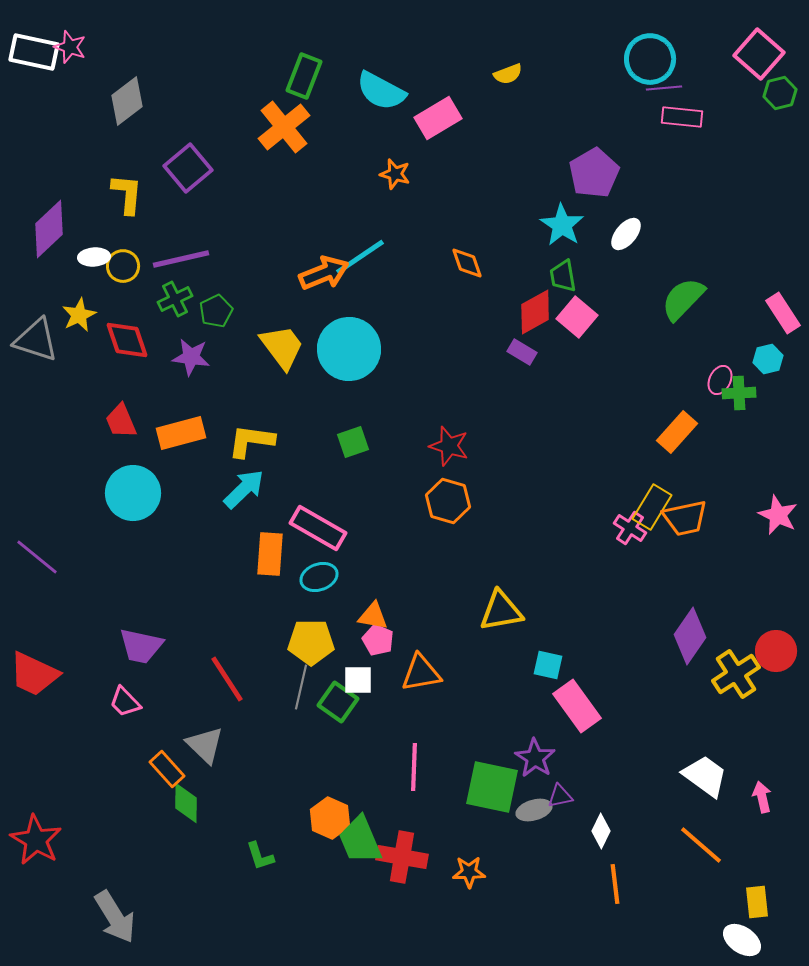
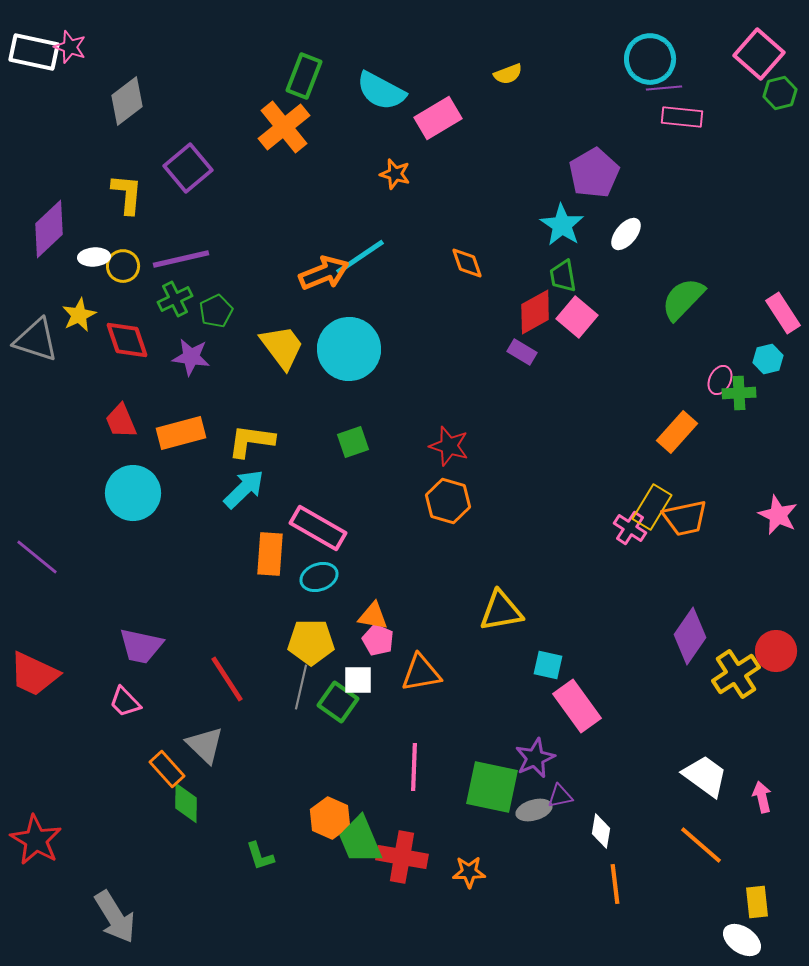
purple star at (535, 758): rotated 15 degrees clockwise
white diamond at (601, 831): rotated 16 degrees counterclockwise
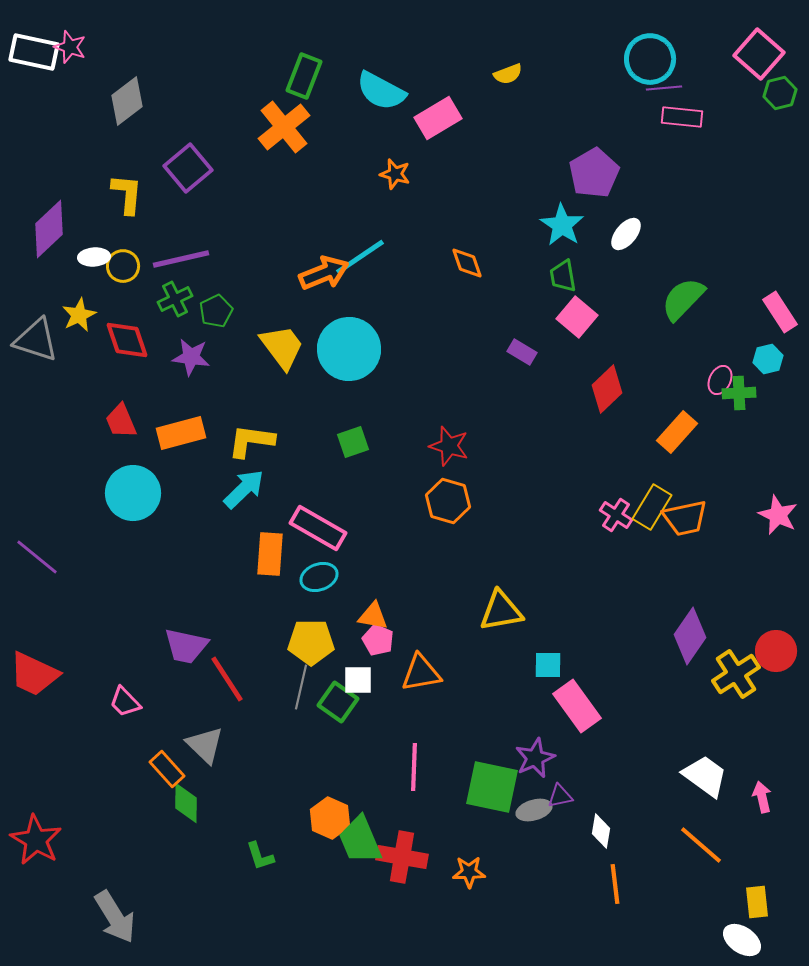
red diamond at (535, 312): moved 72 px right, 77 px down; rotated 15 degrees counterclockwise
pink rectangle at (783, 313): moved 3 px left, 1 px up
pink cross at (630, 528): moved 14 px left, 13 px up
purple trapezoid at (141, 646): moved 45 px right
cyan square at (548, 665): rotated 12 degrees counterclockwise
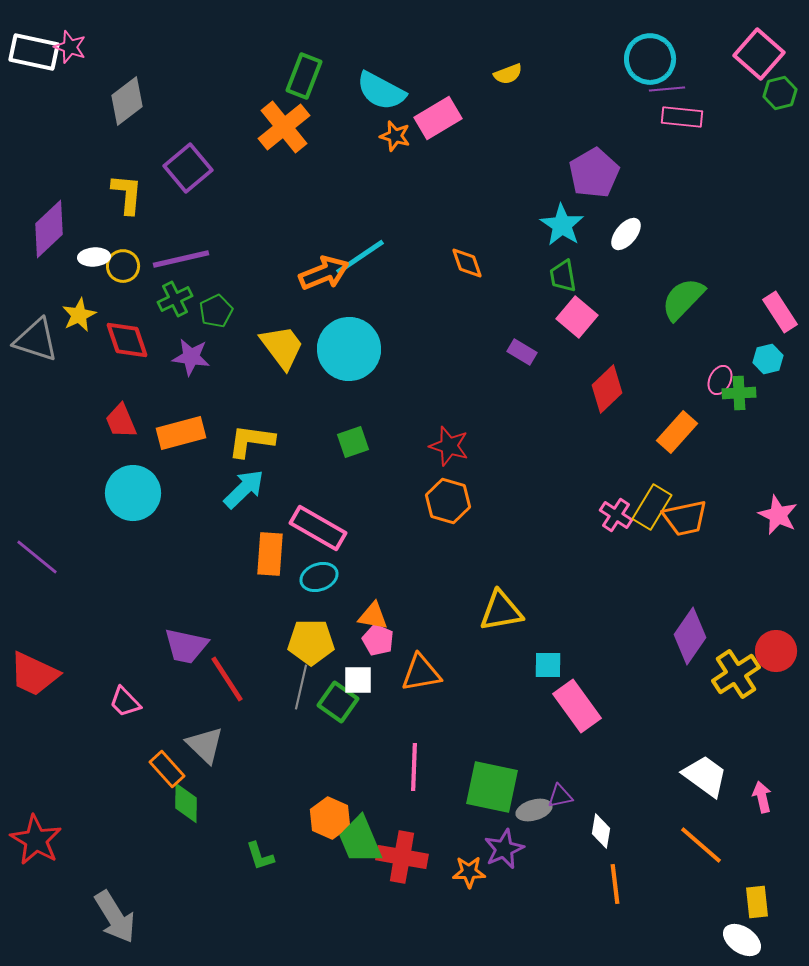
purple line at (664, 88): moved 3 px right, 1 px down
orange star at (395, 174): moved 38 px up
purple star at (535, 758): moved 31 px left, 91 px down
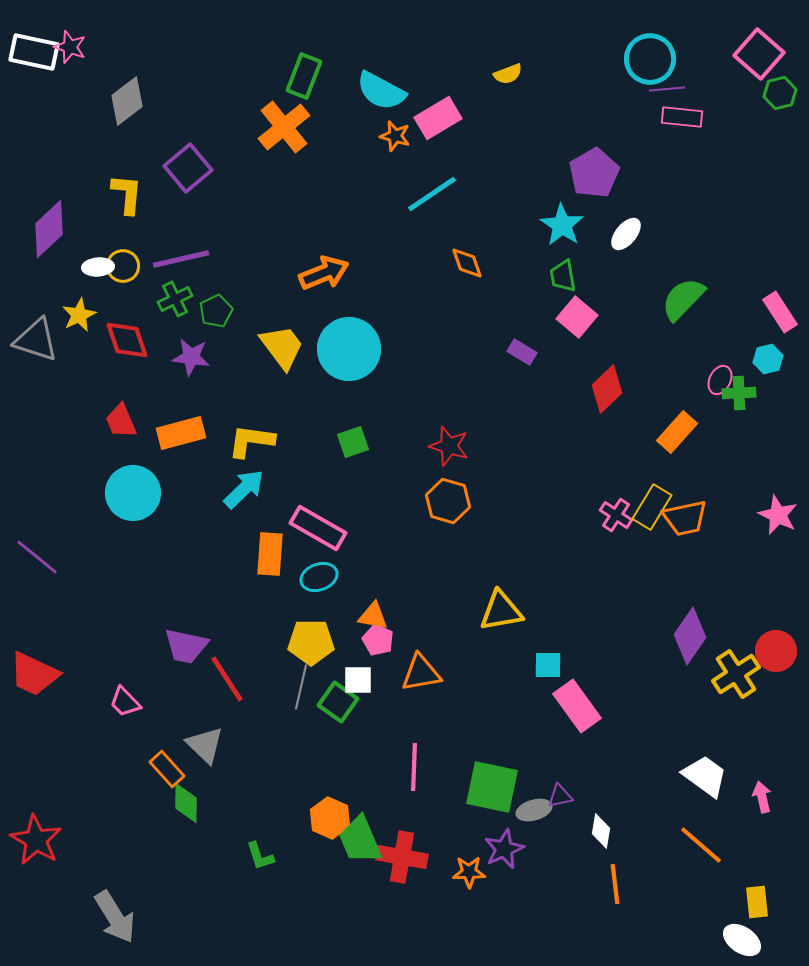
white ellipse at (94, 257): moved 4 px right, 10 px down
cyan line at (360, 257): moved 72 px right, 63 px up
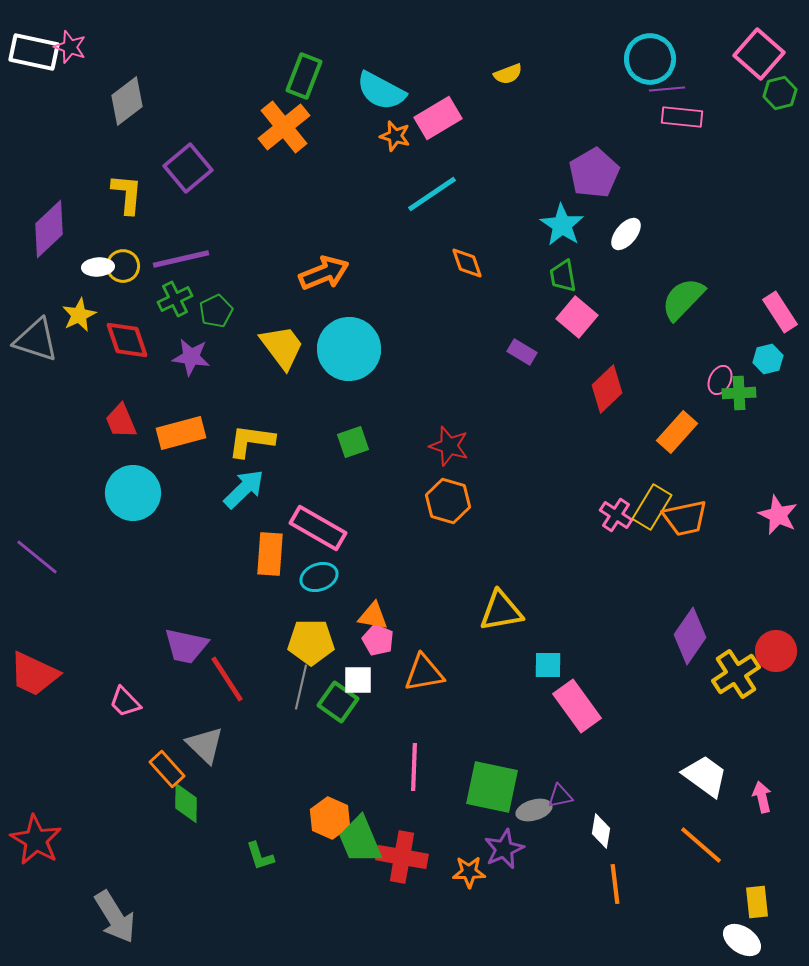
orange triangle at (421, 673): moved 3 px right
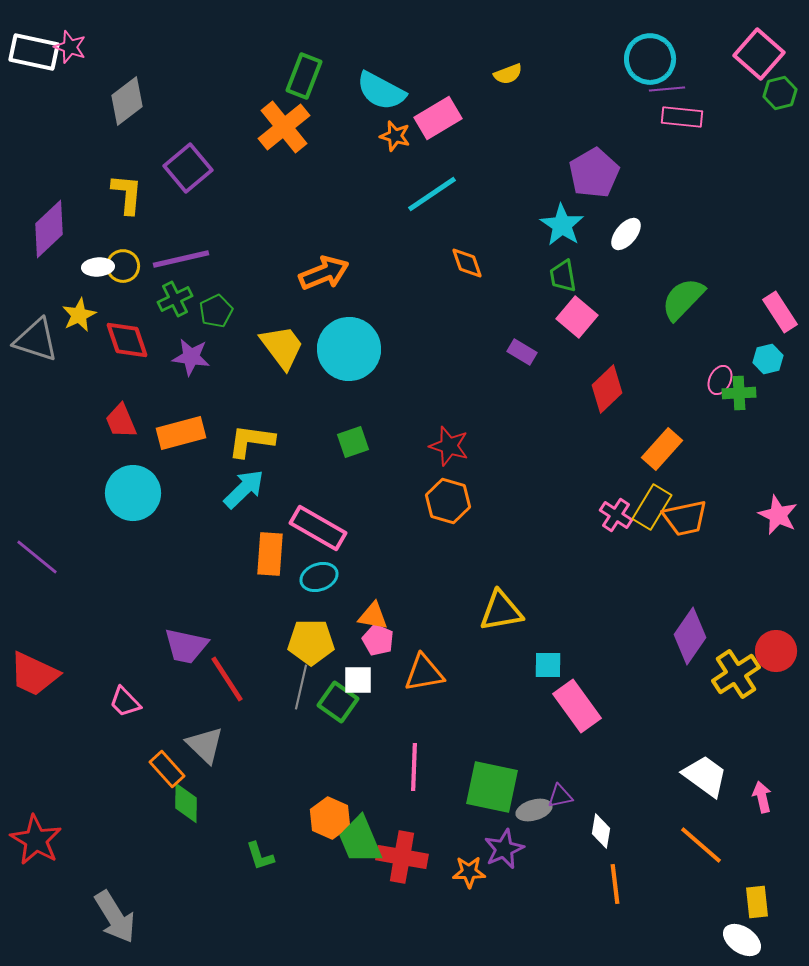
orange rectangle at (677, 432): moved 15 px left, 17 px down
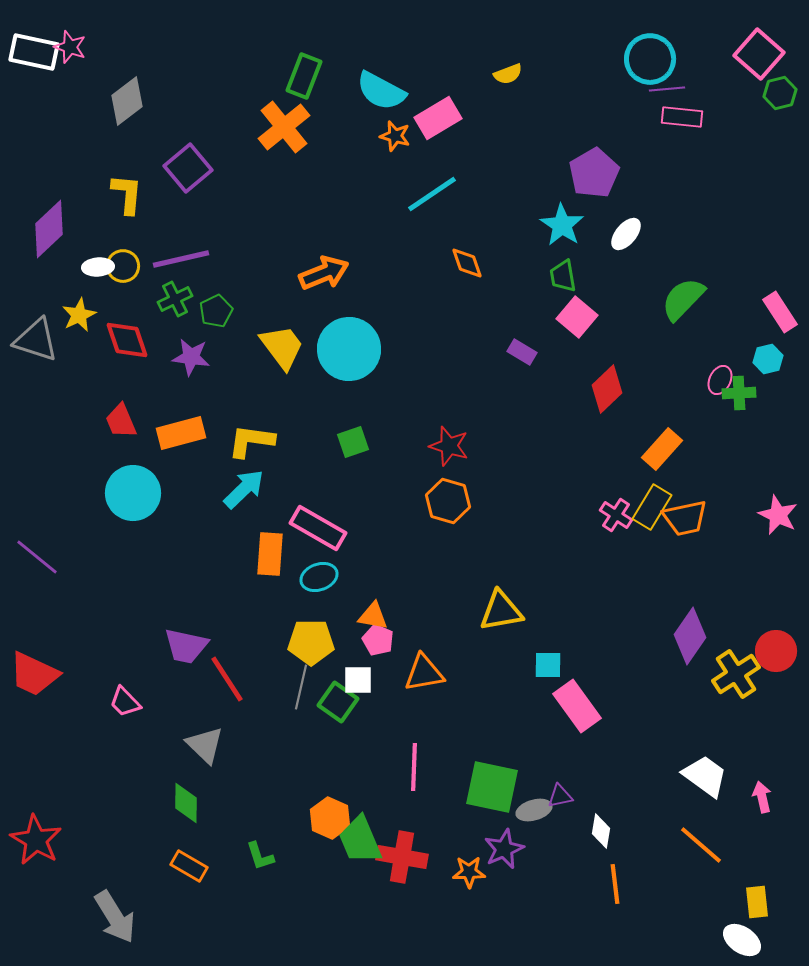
orange rectangle at (167, 769): moved 22 px right, 97 px down; rotated 18 degrees counterclockwise
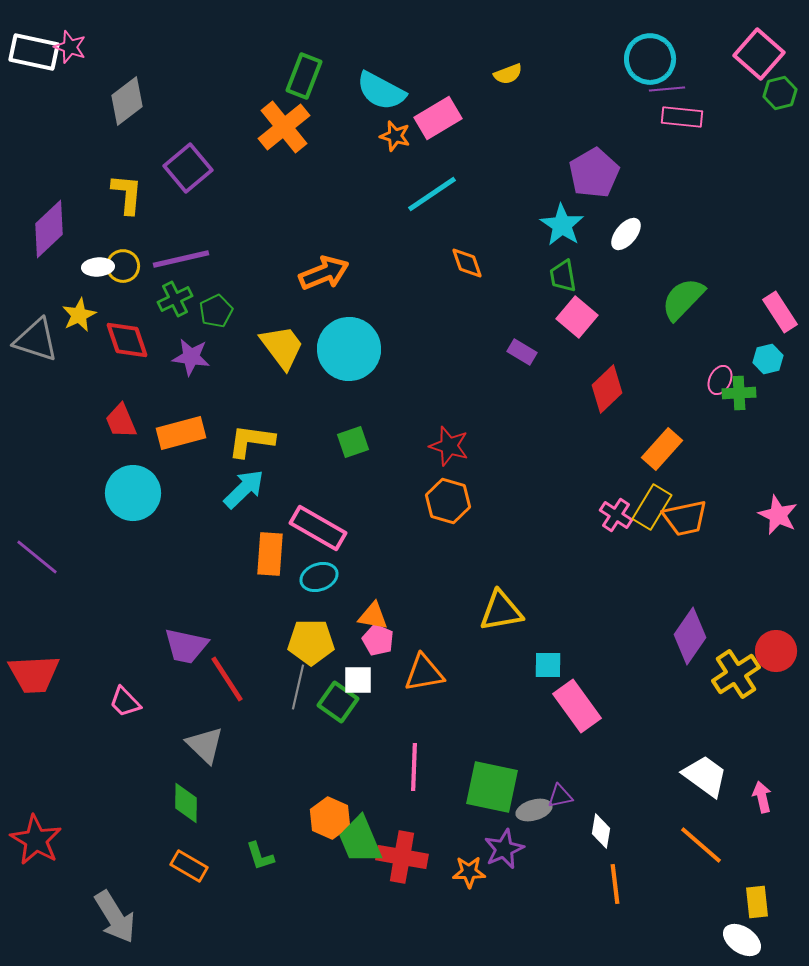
red trapezoid at (34, 674): rotated 28 degrees counterclockwise
gray line at (301, 687): moved 3 px left
